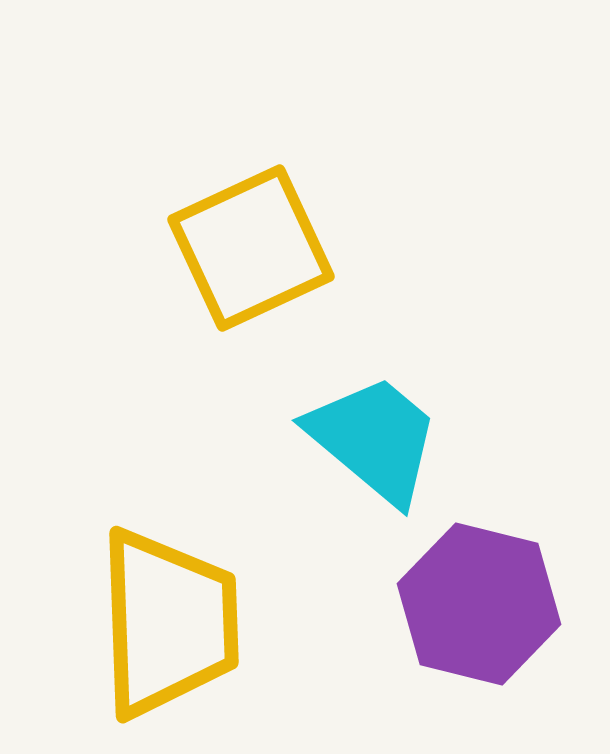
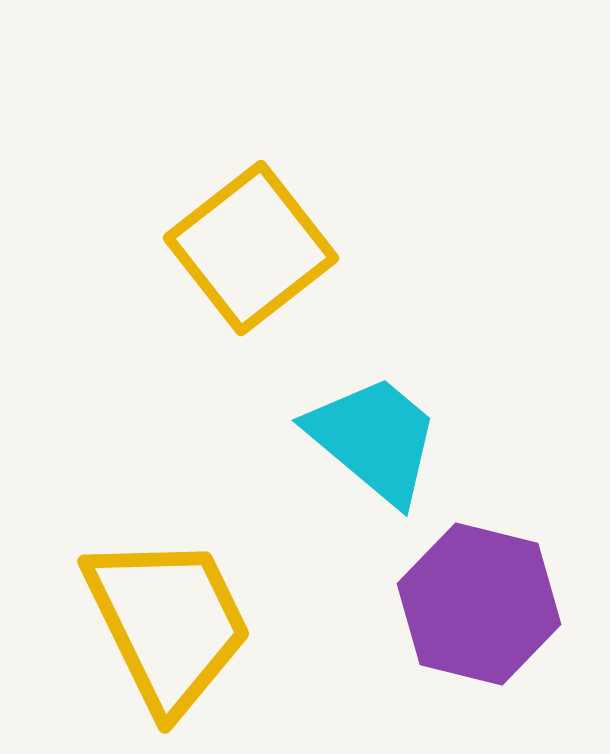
yellow square: rotated 13 degrees counterclockwise
yellow trapezoid: rotated 24 degrees counterclockwise
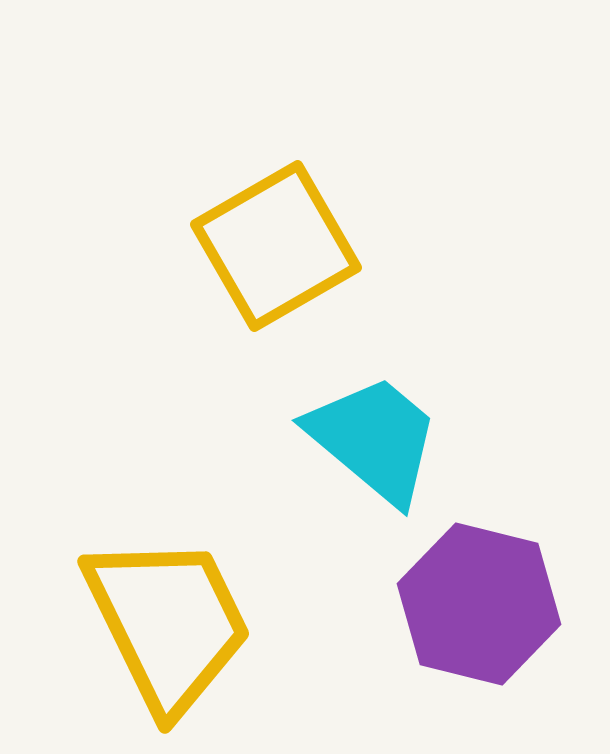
yellow square: moved 25 px right, 2 px up; rotated 8 degrees clockwise
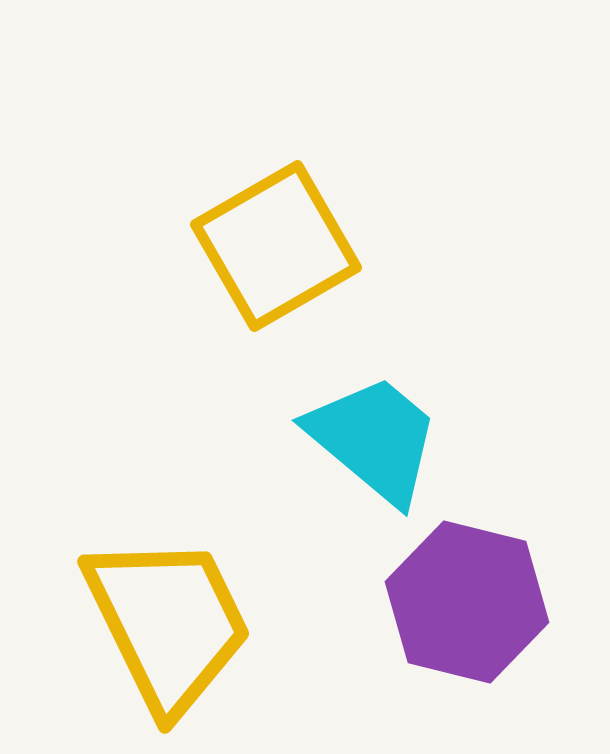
purple hexagon: moved 12 px left, 2 px up
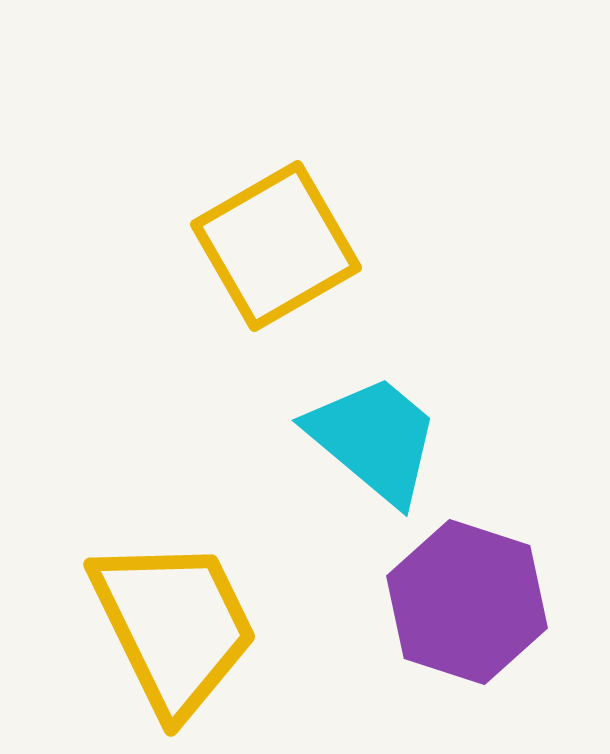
purple hexagon: rotated 4 degrees clockwise
yellow trapezoid: moved 6 px right, 3 px down
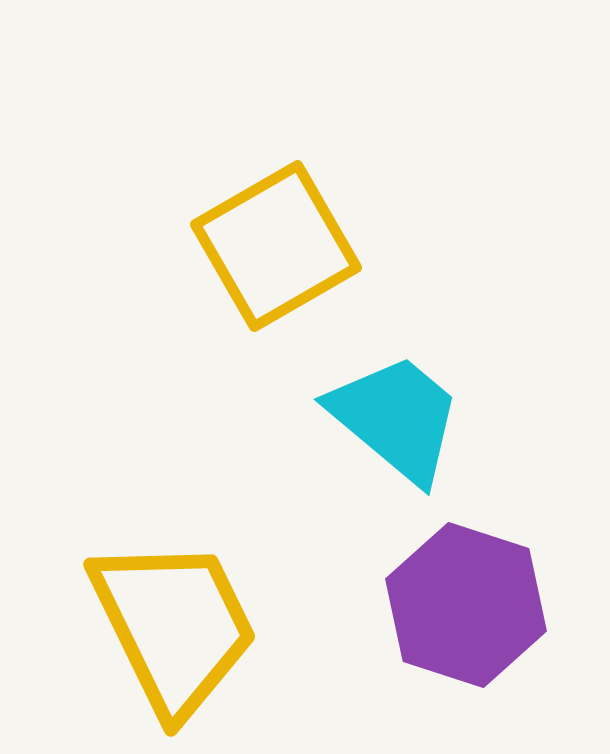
cyan trapezoid: moved 22 px right, 21 px up
purple hexagon: moved 1 px left, 3 px down
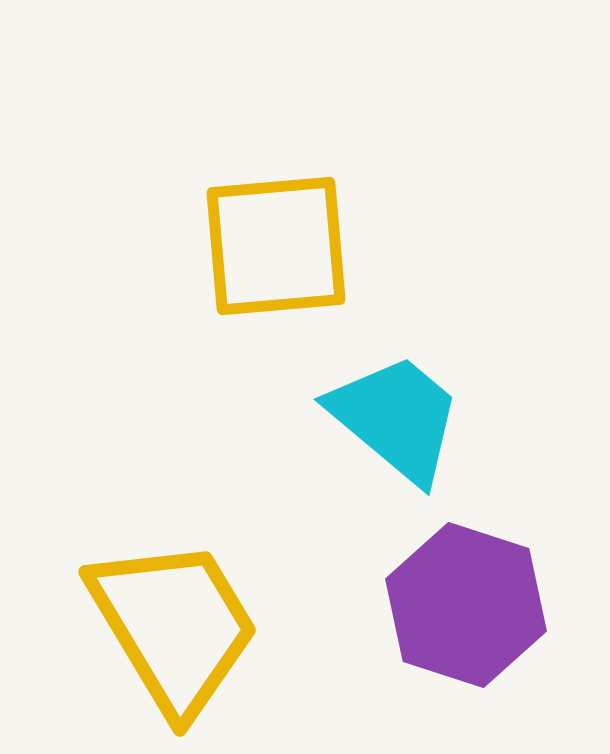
yellow square: rotated 25 degrees clockwise
yellow trapezoid: rotated 5 degrees counterclockwise
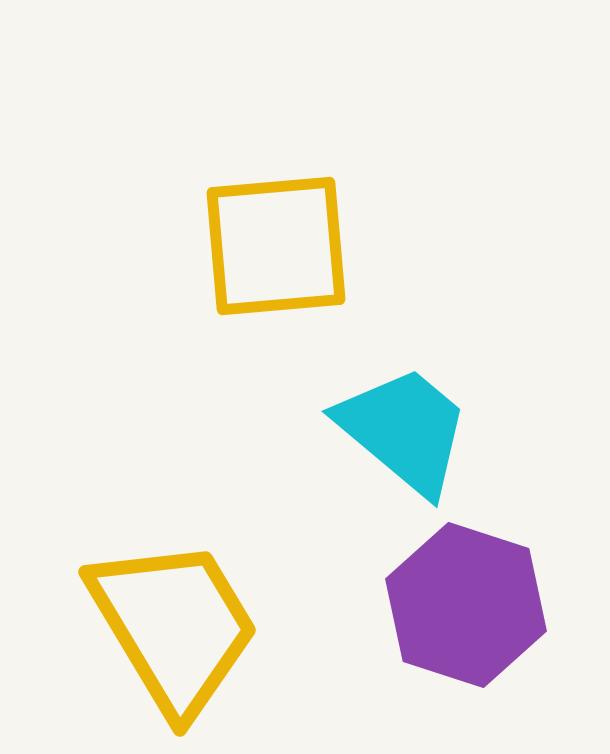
cyan trapezoid: moved 8 px right, 12 px down
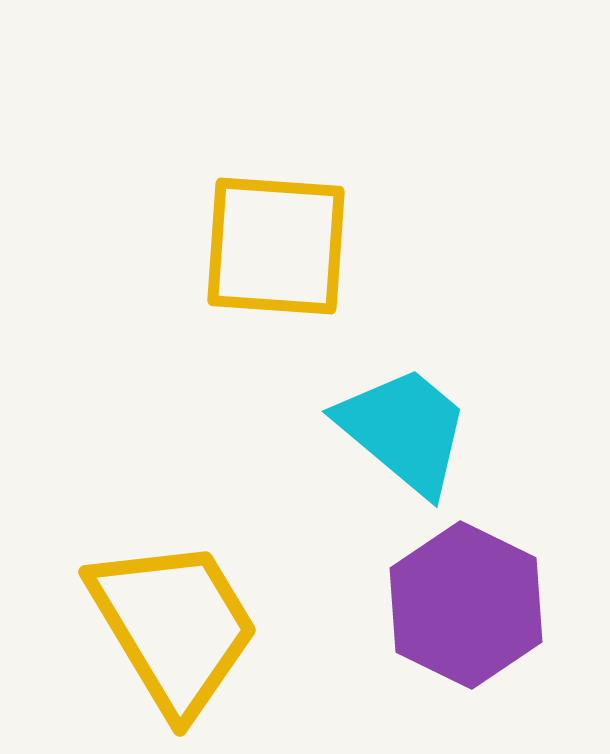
yellow square: rotated 9 degrees clockwise
purple hexagon: rotated 8 degrees clockwise
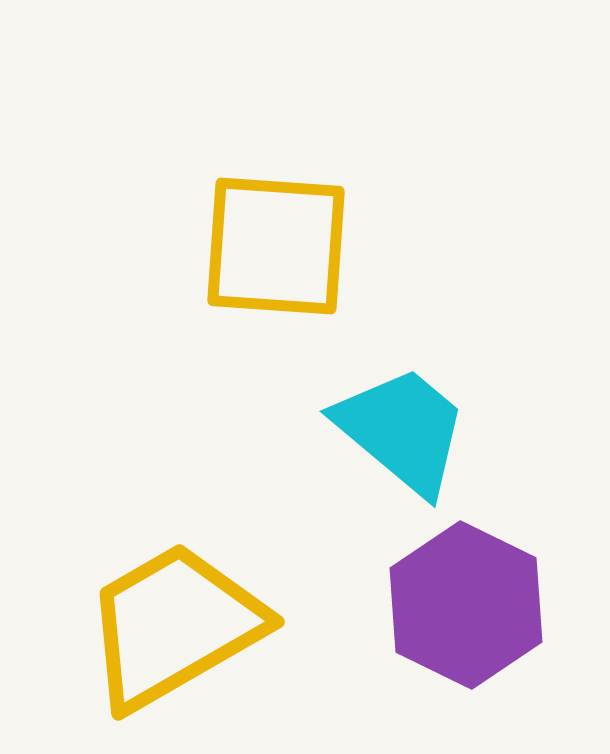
cyan trapezoid: moved 2 px left
yellow trapezoid: rotated 89 degrees counterclockwise
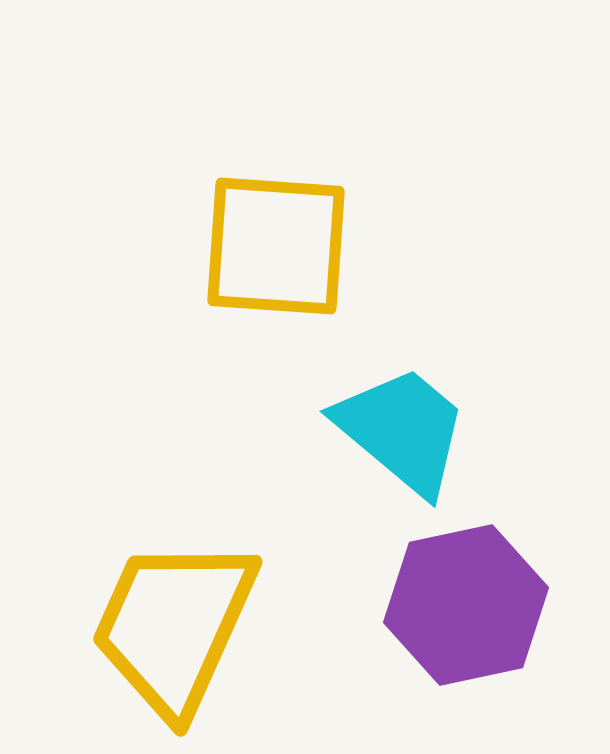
purple hexagon: rotated 22 degrees clockwise
yellow trapezoid: rotated 36 degrees counterclockwise
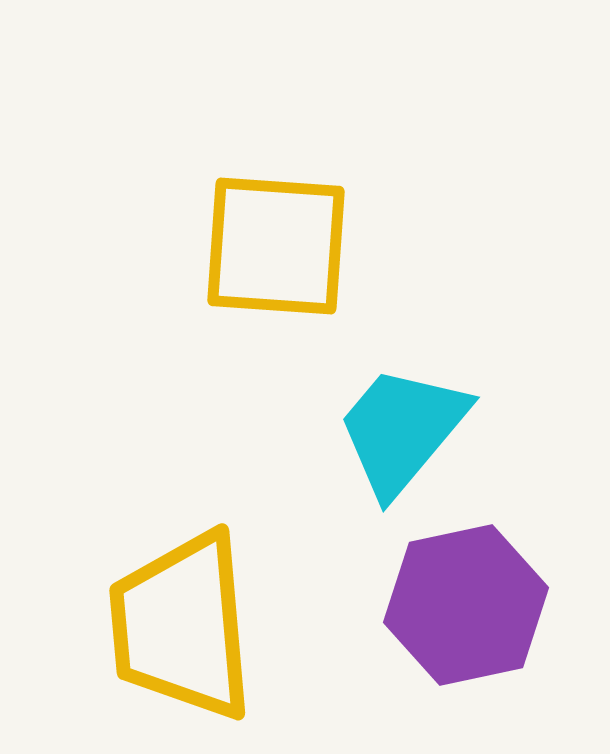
cyan trapezoid: rotated 90 degrees counterclockwise
yellow trapezoid: moved 8 px right; rotated 29 degrees counterclockwise
